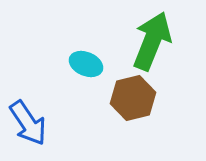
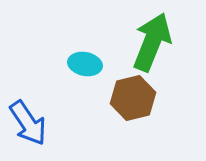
green arrow: moved 1 px down
cyan ellipse: moved 1 px left; rotated 12 degrees counterclockwise
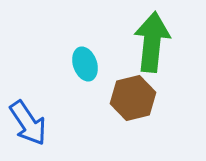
green arrow: rotated 16 degrees counterclockwise
cyan ellipse: rotated 60 degrees clockwise
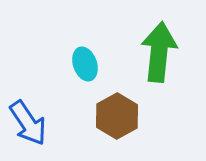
green arrow: moved 7 px right, 10 px down
brown hexagon: moved 16 px left, 18 px down; rotated 15 degrees counterclockwise
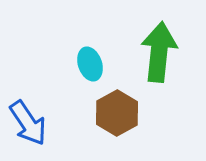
cyan ellipse: moved 5 px right
brown hexagon: moved 3 px up
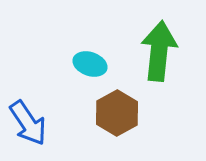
green arrow: moved 1 px up
cyan ellipse: rotated 52 degrees counterclockwise
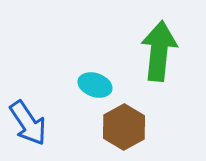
cyan ellipse: moved 5 px right, 21 px down
brown hexagon: moved 7 px right, 14 px down
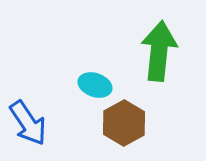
brown hexagon: moved 4 px up
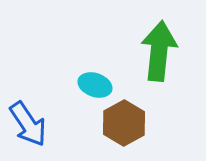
blue arrow: moved 1 px down
